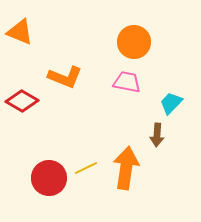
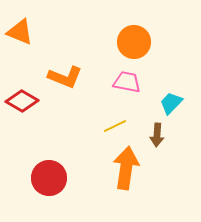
yellow line: moved 29 px right, 42 px up
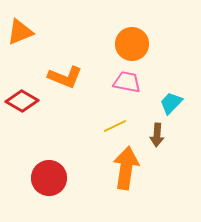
orange triangle: rotated 44 degrees counterclockwise
orange circle: moved 2 px left, 2 px down
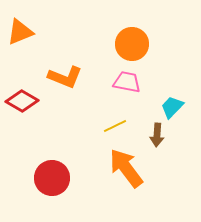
cyan trapezoid: moved 1 px right, 4 px down
orange arrow: rotated 45 degrees counterclockwise
red circle: moved 3 px right
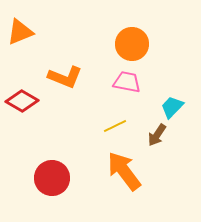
brown arrow: rotated 30 degrees clockwise
orange arrow: moved 2 px left, 3 px down
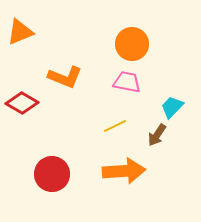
red diamond: moved 2 px down
orange arrow: rotated 123 degrees clockwise
red circle: moved 4 px up
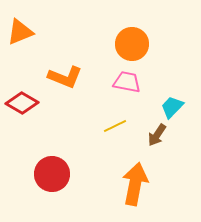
orange arrow: moved 11 px right, 13 px down; rotated 75 degrees counterclockwise
